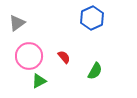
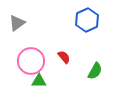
blue hexagon: moved 5 px left, 2 px down
pink circle: moved 2 px right, 5 px down
green triangle: rotated 28 degrees clockwise
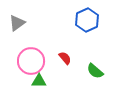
red semicircle: moved 1 px right, 1 px down
green semicircle: rotated 102 degrees clockwise
